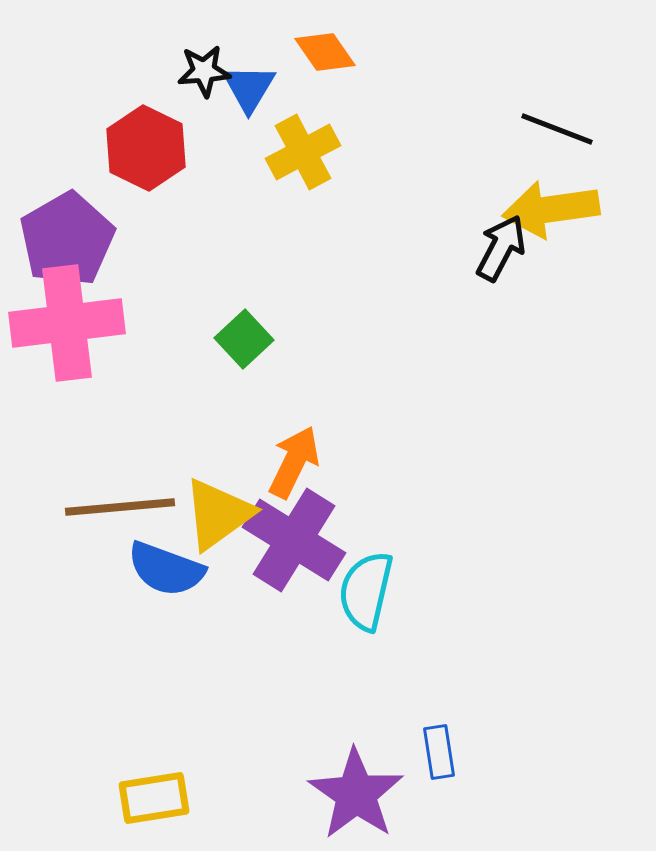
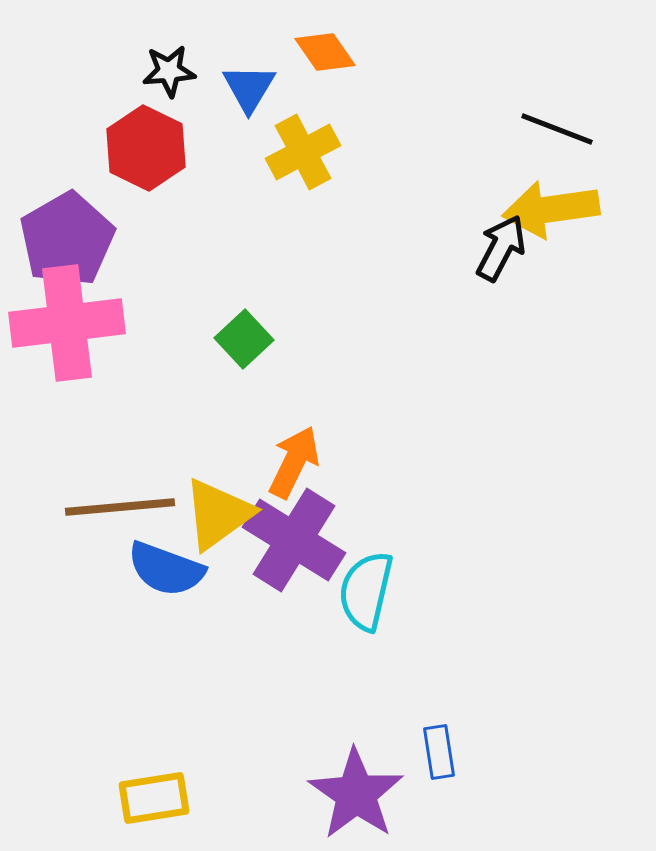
black star: moved 35 px left
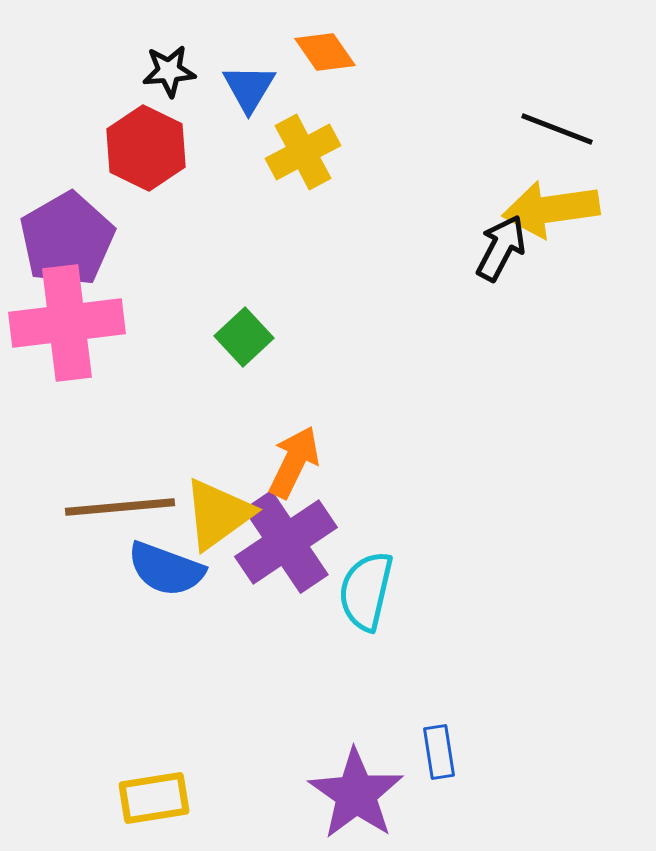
green square: moved 2 px up
purple cross: moved 8 px left, 2 px down; rotated 24 degrees clockwise
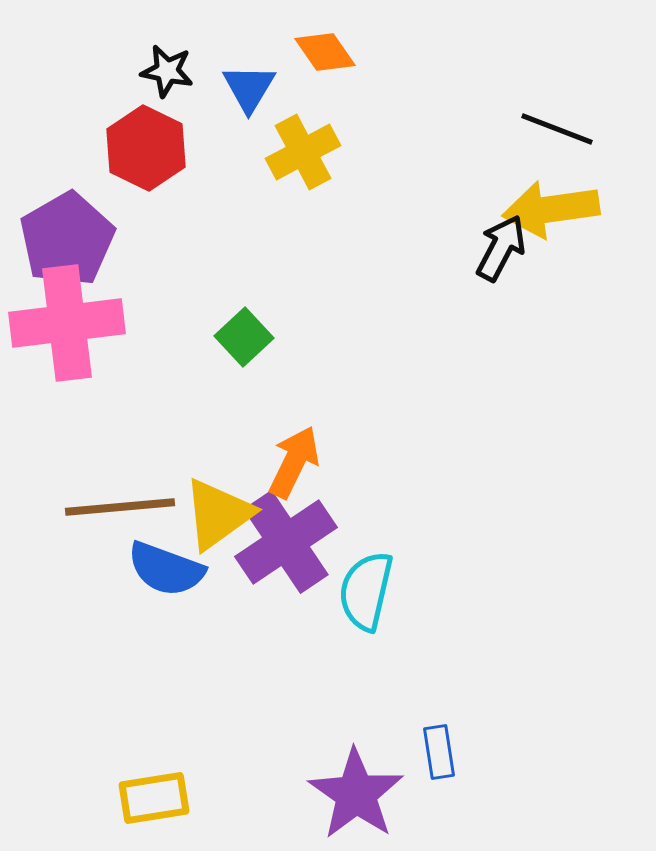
black star: moved 2 px left; rotated 16 degrees clockwise
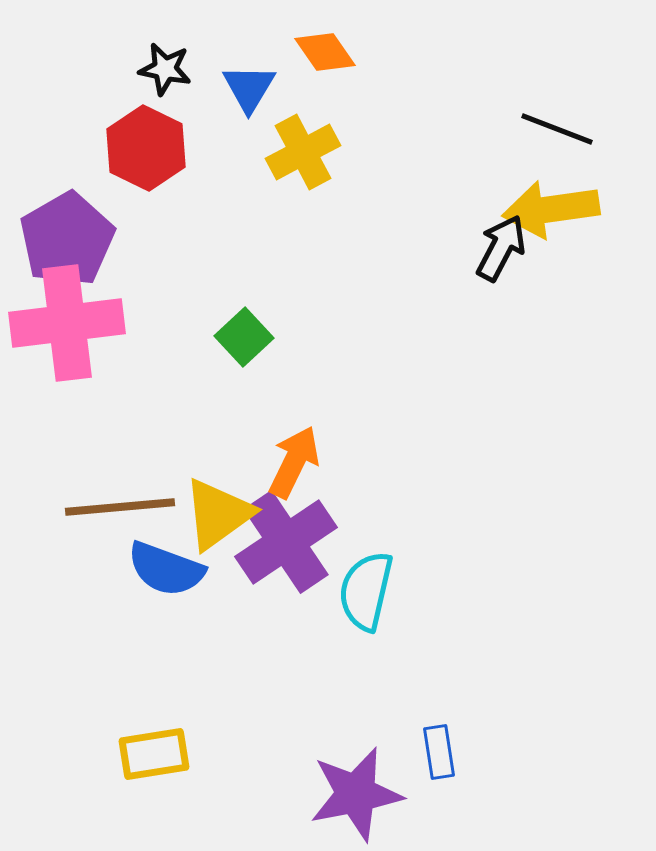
black star: moved 2 px left, 2 px up
purple star: rotated 26 degrees clockwise
yellow rectangle: moved 44 px up
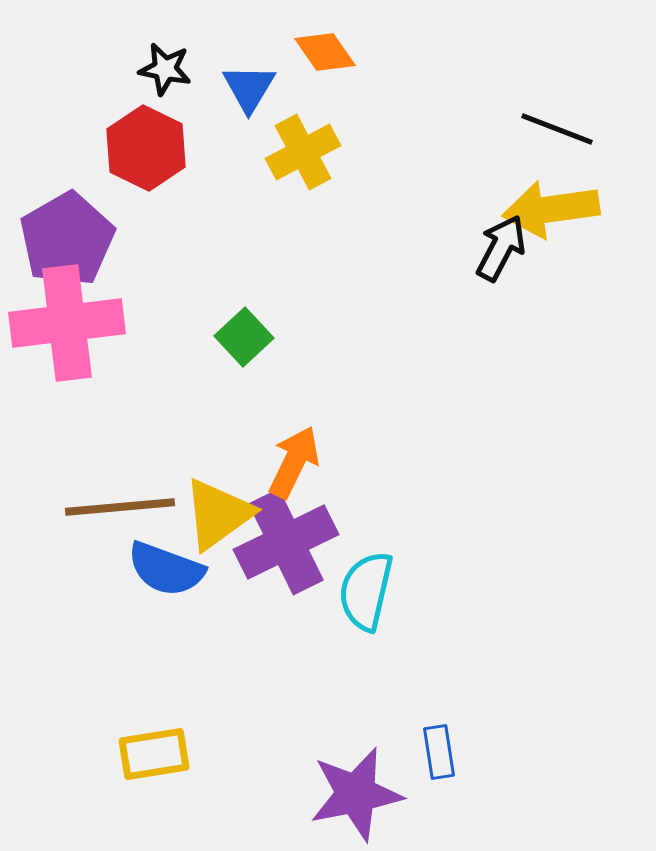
purple cross: rotated 8 degrees clockwise
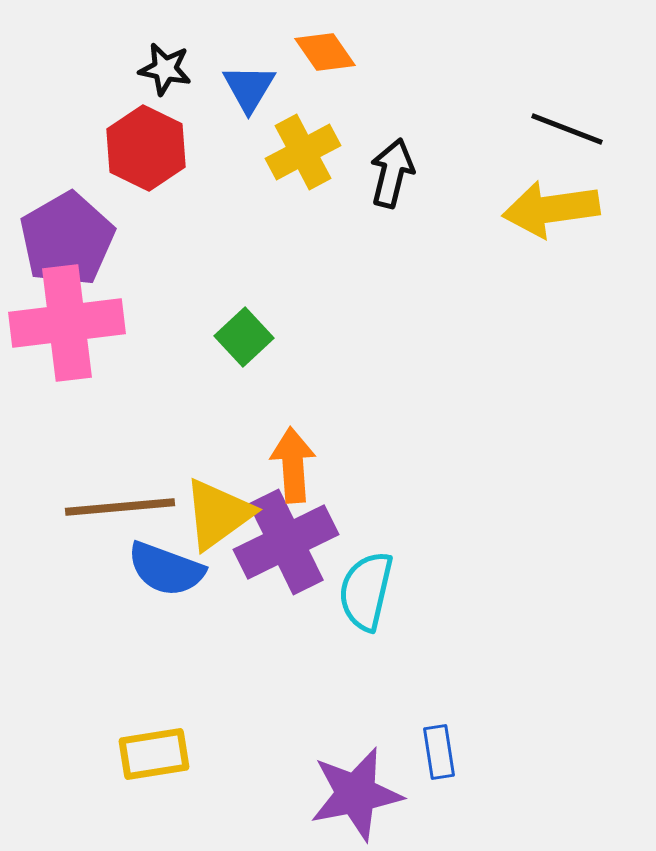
black line: moved 10 px right
black arrow: moved 109 px left, 75 px up; rotated 14 degrees counterclockwise
orange arrow: moved 1 px left, 3 px down; rotated 30 degrees counterclockwise
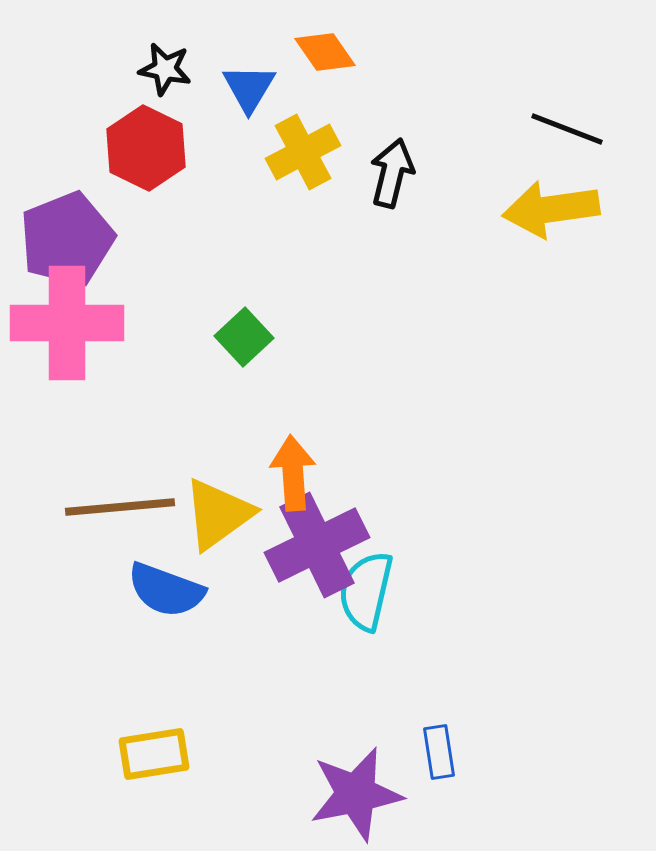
purple pentagon: rotated 8 degrees clockwise
pink cross: rotated 7 degrees clockwise
orange arrow: moved 8 px down
purple cross: moved 31 px right, 3 px down
blue semicircle: moved 21 px down
